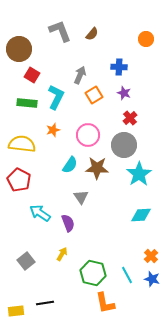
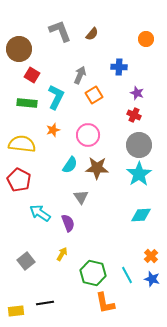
purple star: moved 13 px right
red cross: moved 4 px right, 3 px up; rotated 24 degrees counterclockwise
gray circle: moved 15 px right
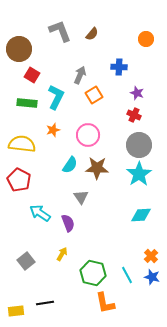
blue star: moved 2 px up
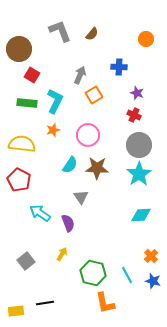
cyan L-shape: moved 1 px left, 4 px down
blue star: moved 1 px right, 4 px down
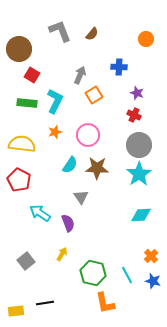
orange star: moved 2 px right, 2 px down
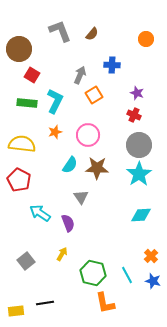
blue cross: moved 7 px left, 2 px up
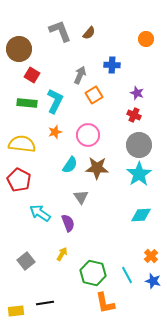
brown semicircle: moved 3 px left, 1 px up
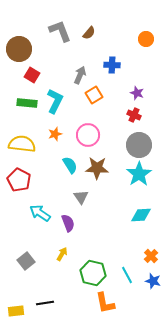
orange star: moved 2 px down
cyan semicircle: rotated 66 degrees counterclockwise
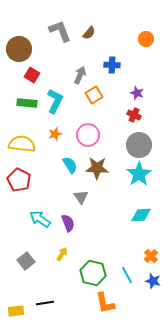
cyan arrow: moved 6 px down
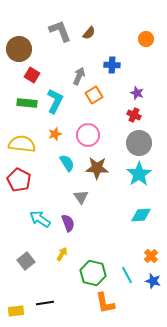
gray arrow: moved 1 px left, 1 px down
gray circle: moved 2 px up
cyan semicircle: moved 3 px left, 2 px up
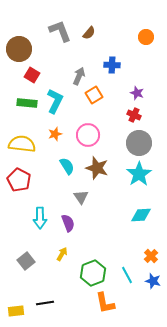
orange circle: moved 2 px up
cyan semicircle: moved 3 px down
brown star: rotated 15 degrees clockwise
cyan arrow: moved 1 px up; rotated 125 degrees counterclockwise
green hexagon: rotated 25 degrees clockwise
